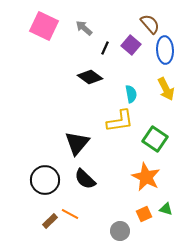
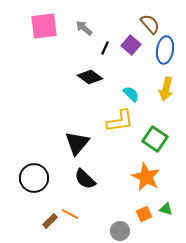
pink square: rotated 32 degrees counterclockwise
blue ellipse: rotated 12 degrees clockwise
yellow arrow: rotated 40 degrees clockwise
cyan semicircle: rotated 36 degrees counterclockwise
black circle: moved 11 px left, 2 px up
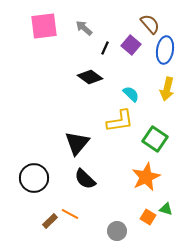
yellow arrow: moved 1 px right
orange star: rotated 20 degrees clockwise
orange square: moved 4 px right, 3 px down; rotated 35 degrees counterclockwise
gray circle: moved 3 px left
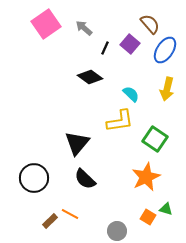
pink square: moved 2 px right, 2 px up; rotated 28 degrees counterclockwise
purple square: moved 1 px left, 1 px up
blue ellipse: rotated 24 degrees clockwise
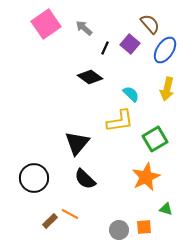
green square: rotated 25 degrees clockwise
orange square: moved 4 px left, 10 px down; rotated 35 degrees counterclockwise
gray circle: moved 2 px right, 1 px up
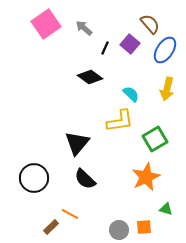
brown rectangle: moved 1 px right, 6 px down
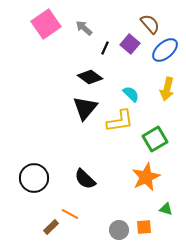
blue ellipse: rotated 16 degrees clockwise
black triangle: moved 8 px right, 35 px up
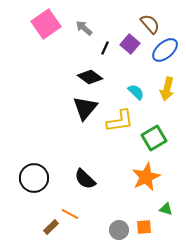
cyan semicircle: moved 5 px right, 2 px up
green square: moved 1 px left, 1 px up
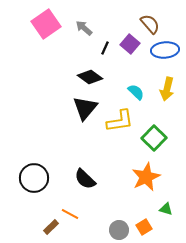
blue ellipse: rotated 36 degrees clockwise
green square: rotated 15 degrees counterclockwise
orange square: rotated 28 degrees counterclockwise
